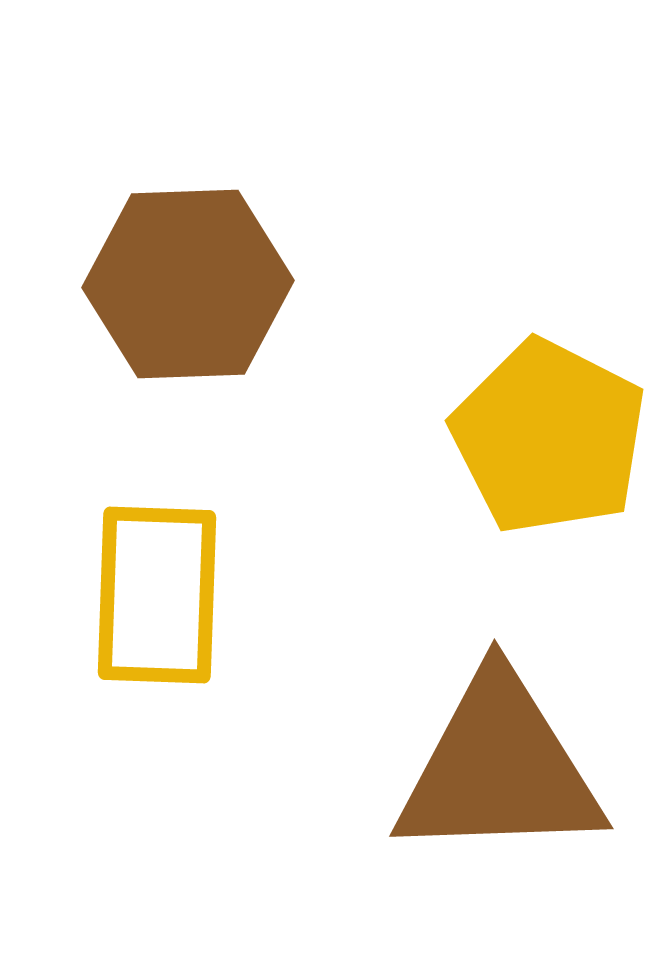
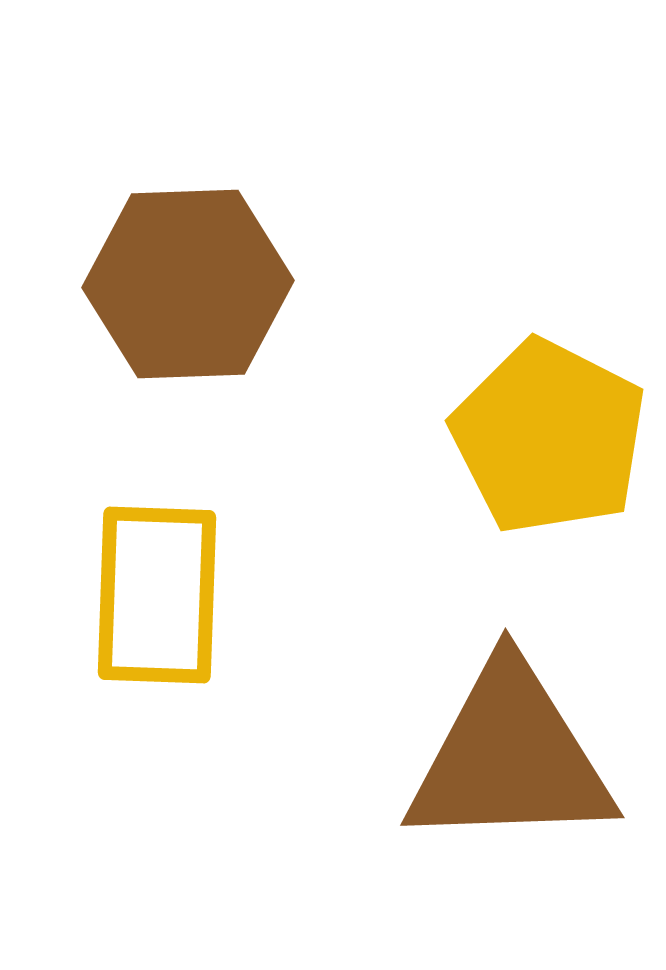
brown triangle: moved 11 px right, 11 px up
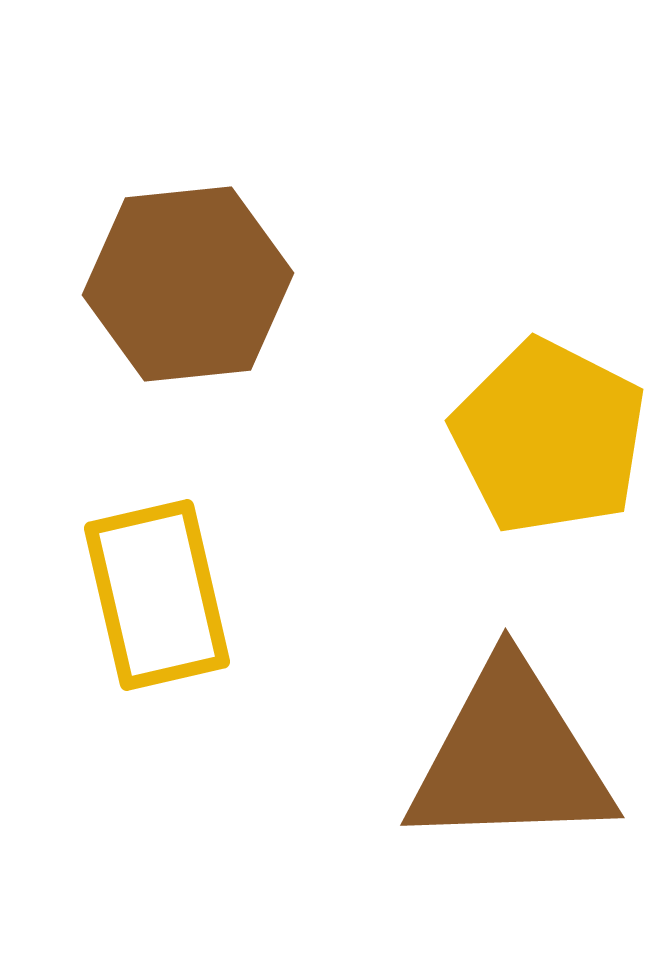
brown hexagon: rotated 4 degrees counterclockwise
yellow rectangle: rotated 15 degrees counterclockwise
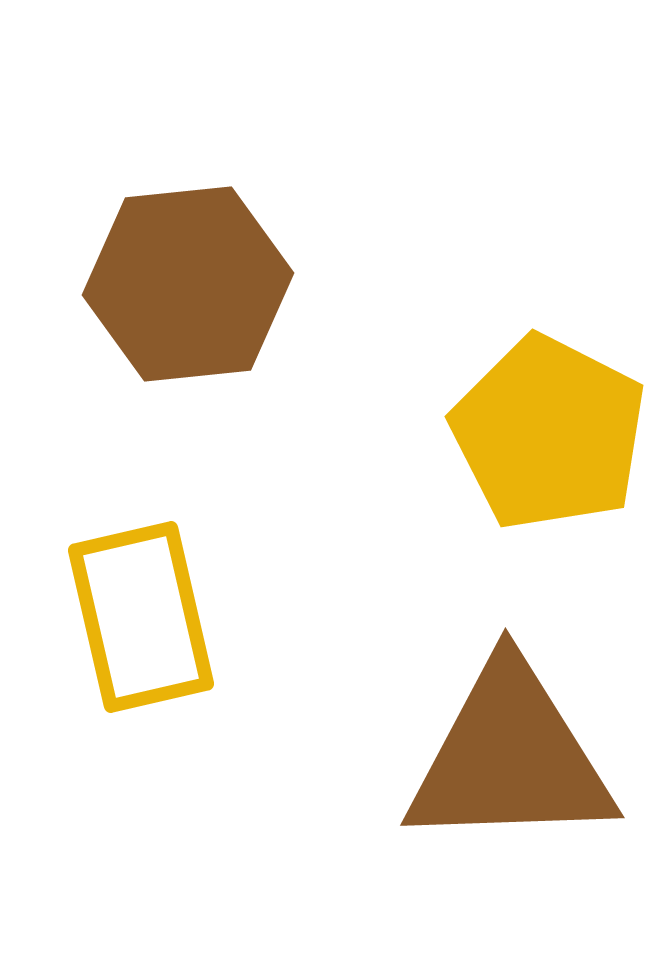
yellow pentagon: moved 4 px up
yellow rectangle: moved 16 px left, 22 px down
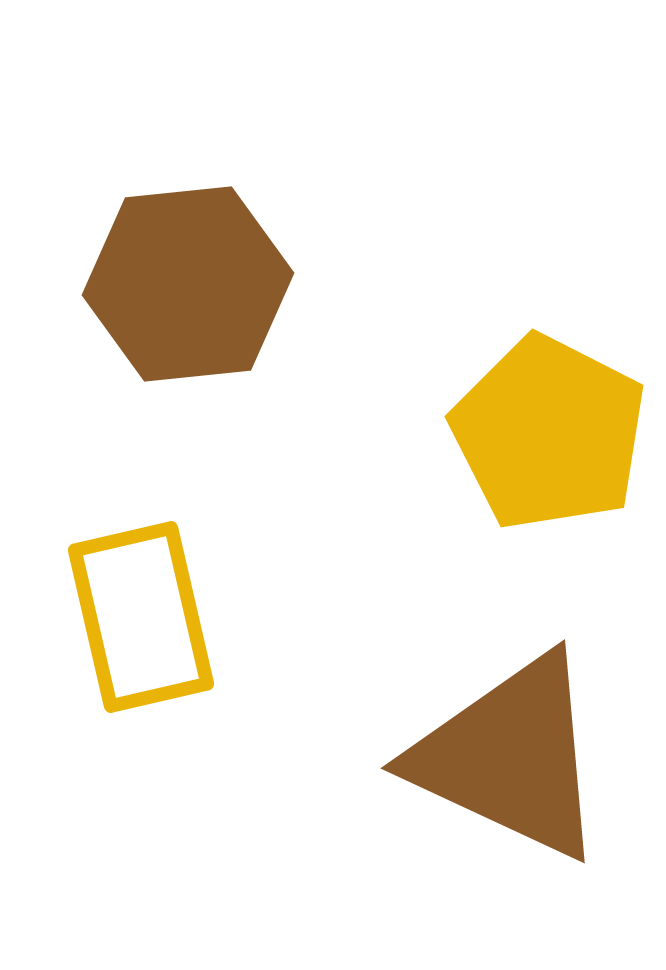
brown triangle: rotated 27 degrees clockwise
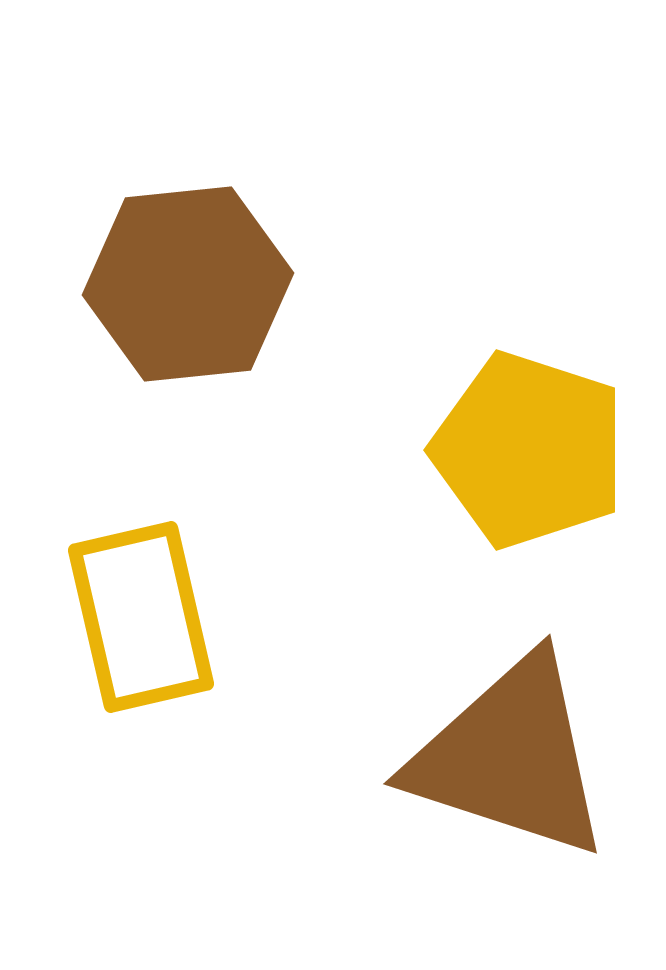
yellow pentagon: moved 20 px left, 17 px down; rotated 9 degrees counterclockwise
brown triangle: rotated 7 degrees counterclockwise
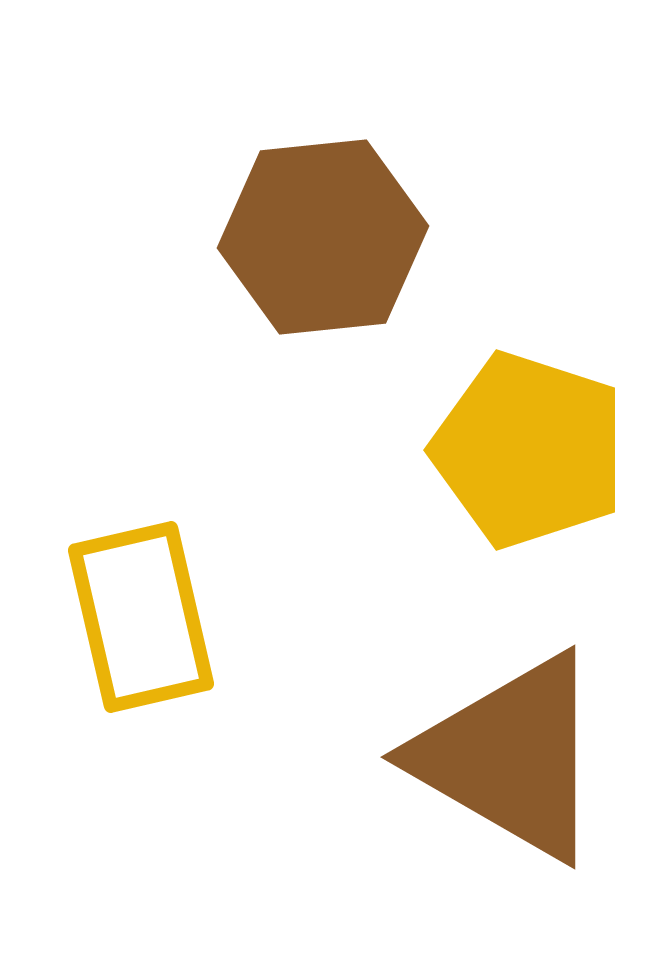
brown hexagon: moved 135 px right, 47 px up
brown triangle: rotated 12 degrees clockwise
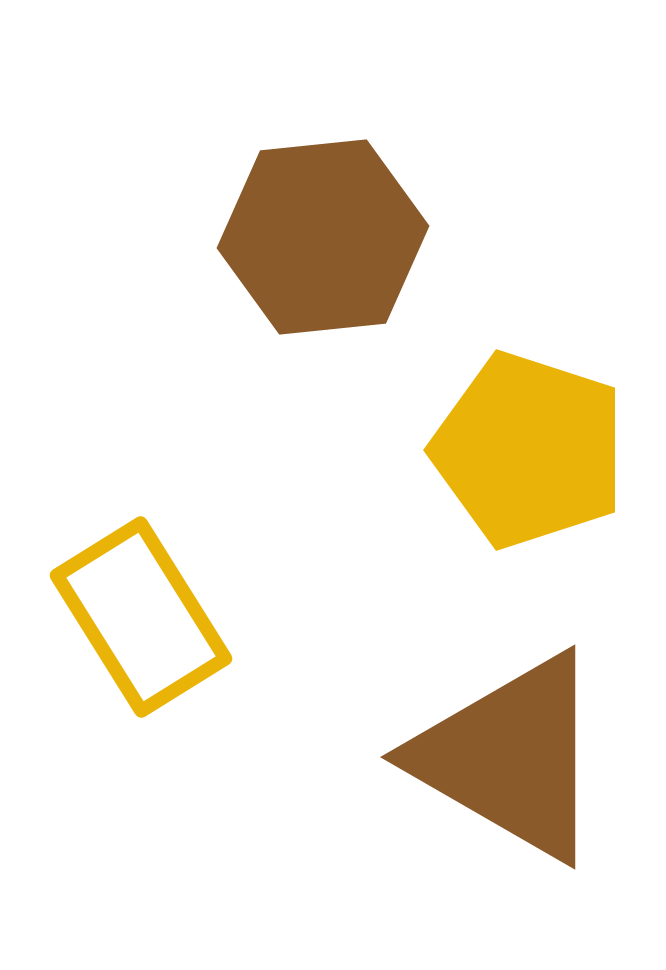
yellow rectangle: rotated 19 degrees counterclockwise
